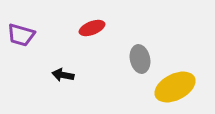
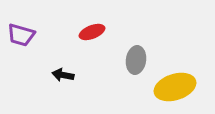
red ellipse: moved 4 px down
gray ellipse: moved 4 px left, 1 px down; rotated 20 degrees clockwise
yellow ellipse: rotated 9 degrees clockwise
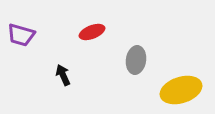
black arrow: rotated 55 degrees clockwise
yellow ellipse: moved 6 px right, 3 px down
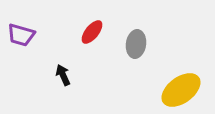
red ellipse: rotated 30 degrees counterclockwise
gray ellipse: moved 16 px up
yellow ellipse: rotated 18 degrees counterclockwise
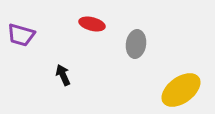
red ellipse: moved 8 px up; rotated 65 degrees clockwise
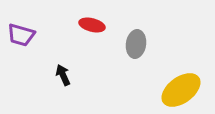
red ellipse: moved 1 px down
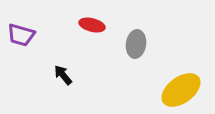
black arrow: rotated 15 degrees counterclockwise
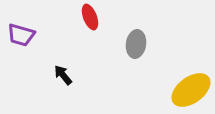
red ellipse: moved 2 px left, 8 px up; rotated 55 degrees clockwise
yellow ellipse: moved 10 px right
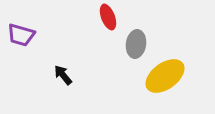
red ellipse: moved 18 px right
yellow ellipse: moved 26 px left, 14 px up
